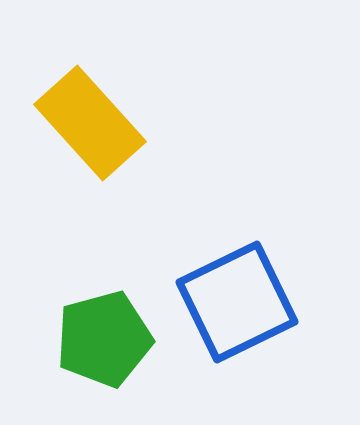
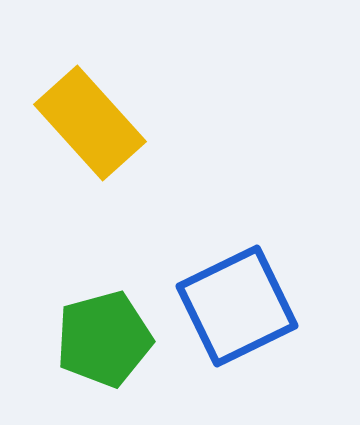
blue square: moved 4 px down
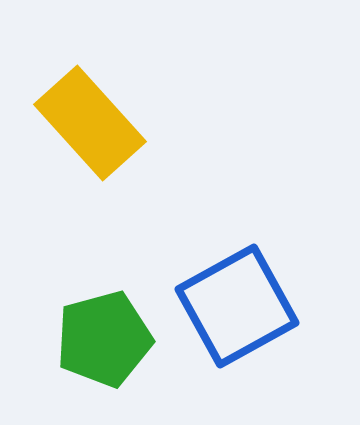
blue square: rotated 3 degrees counterclockwise
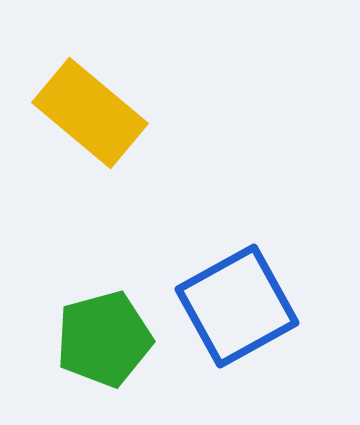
yellow rectangle: moved 10 px up; rotated 8 degrees counterclockwise
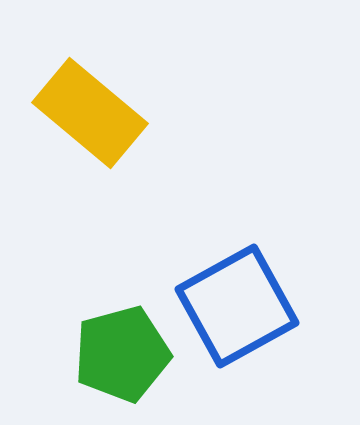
green pentagon: moved 18 px right, 15 px down
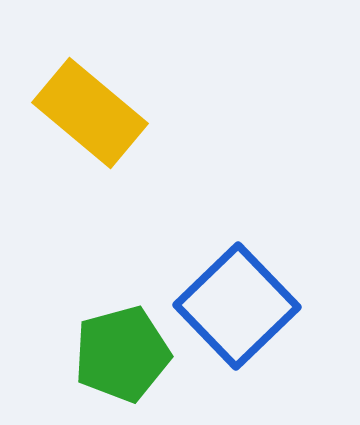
blue square: rotated 15 degrees counterclockwise
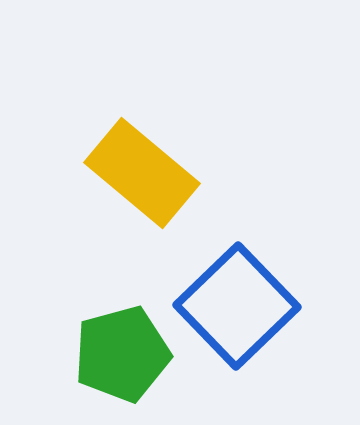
yellow rectangle: moved 52 px right, 60 px down
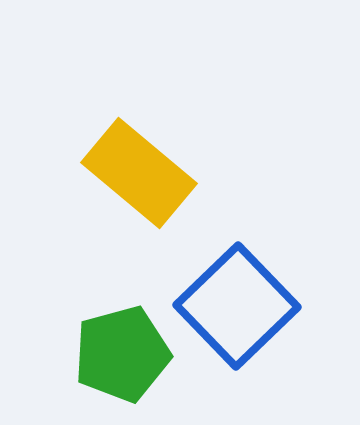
yellow rectangle: moved 3 px left
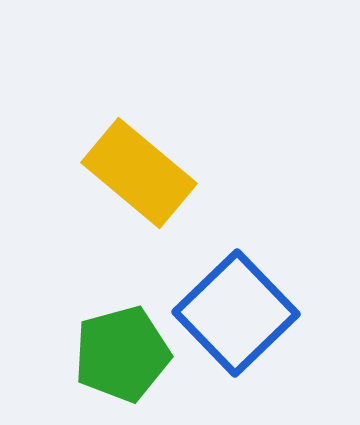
blue square: moved 1 px left, 7 px down
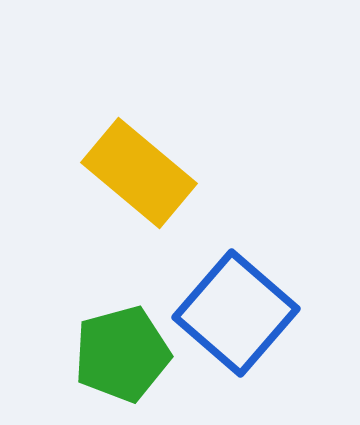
blue square: rotated 5 degrees counterclockwise
